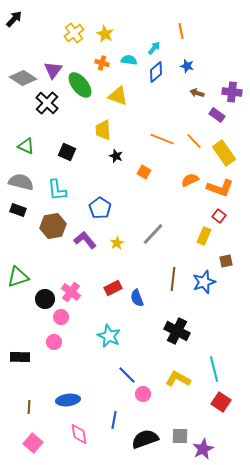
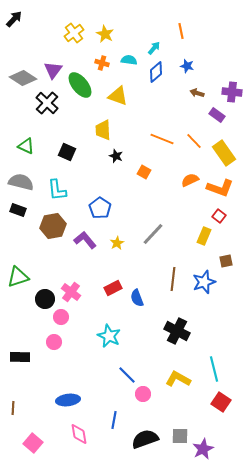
brown line at (29, 407): moved 16 px left, 1 px down
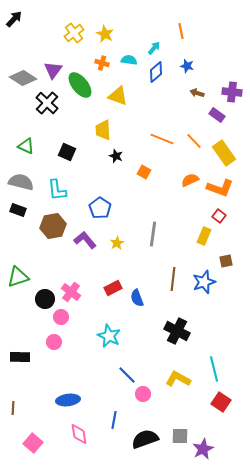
gray line at (153, 234): rotated 35 degrees counterclockwise
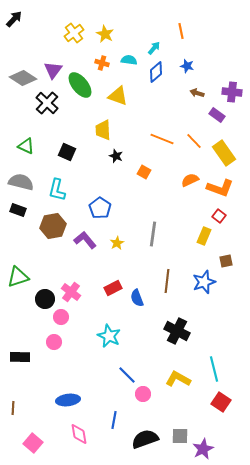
cyan L-shape at (57, 190): rotated 20 degrees clockwise
brown line at (173, 279): moved 6 px left, 2 px down
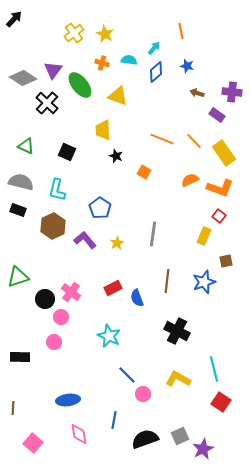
brown hexagon at (53, 226): rotated 15 degrees counterclockwise
gray square at (180, 436): rotated 24 degrees counterclockwise
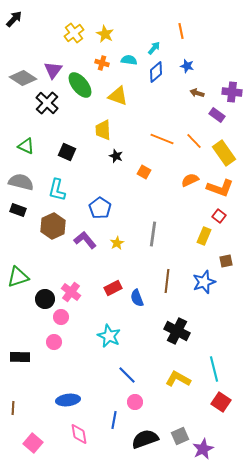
pink circle at (143, 394): moved 8 px left, 8 px down
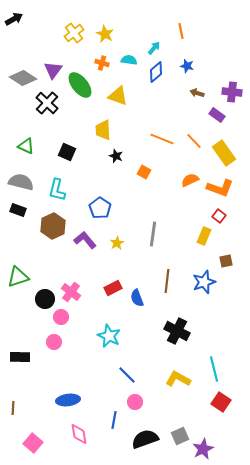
black arrow at (14, 19): rotated 18 degrees clockwise
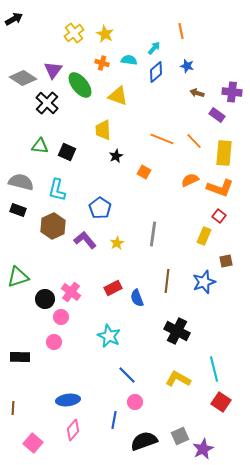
green triangle at (26, 146): moved 14 px right; rotated 18 degrees counterclockwise
yellow rectangle at (224, 153): rotated 40 degrees clockwise
black star at (116, 156): rotated 24 degrees clockwise
pink diamond at (79, 434): moved 6 px left, 4 px up; rotated 50 degrees clockwise
black semicircle at (145, 439): moved 1 px left, 2 px down
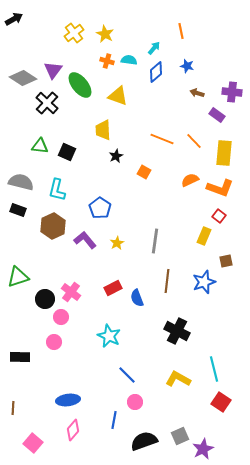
orange cross at (102, 63): moved 5 px right, 2 px up
gray line at (153, 234): moved 2 px right, 7 px down
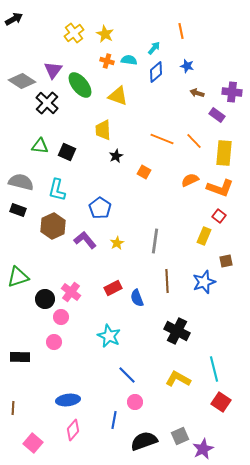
gray diamond at (23, 78): moved 1 px left, 3 px down
brown line at (167, 281): rotated 10 degrees counterclockwise
